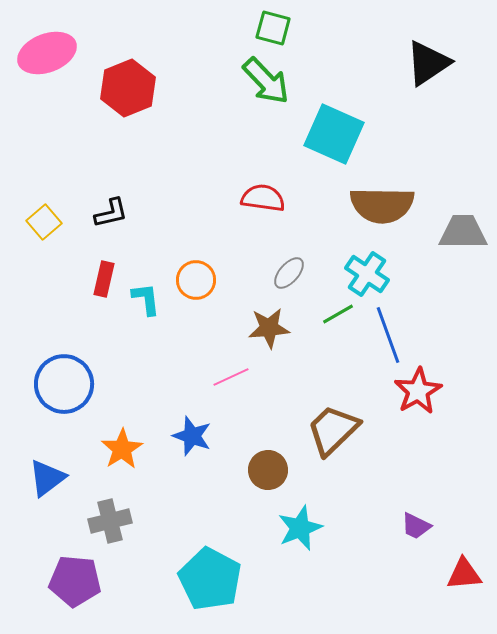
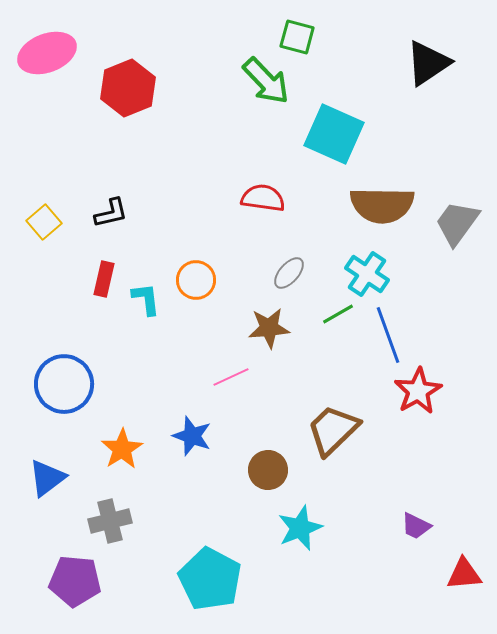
green square: moved 24 px right, 9 px down
gray trapezoid: moved 6 px left, 9 px up; rotated 54 degrees counterclockwise
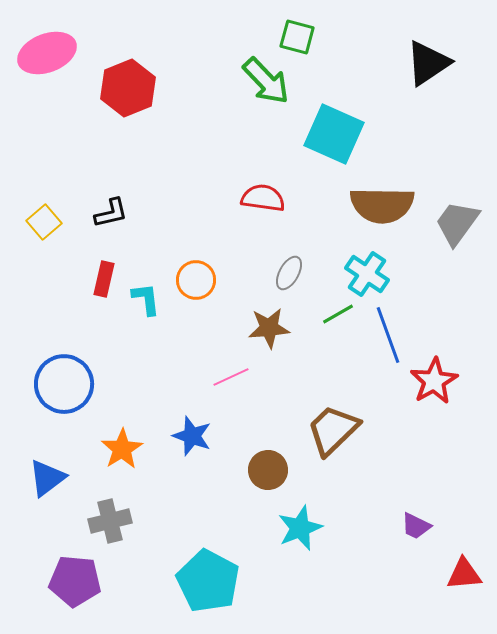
gray ellipse: rotated 12 degrees counterclockwise
red star: moved 16 px right, 10 px up
cyan pentagon: moved 2 px left, 2 px down
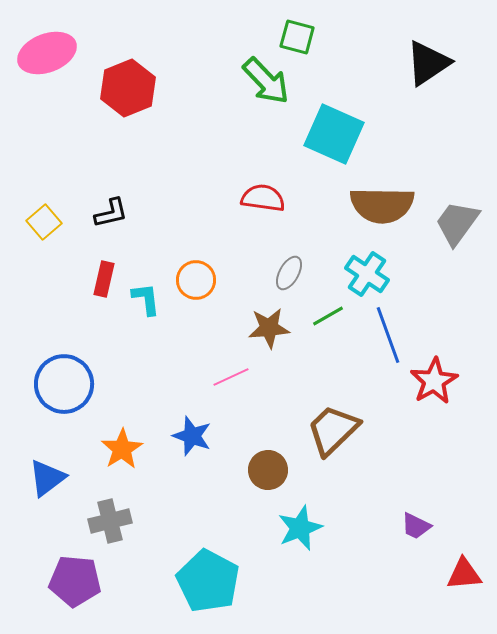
green line: moved 10 px left, 2 px down
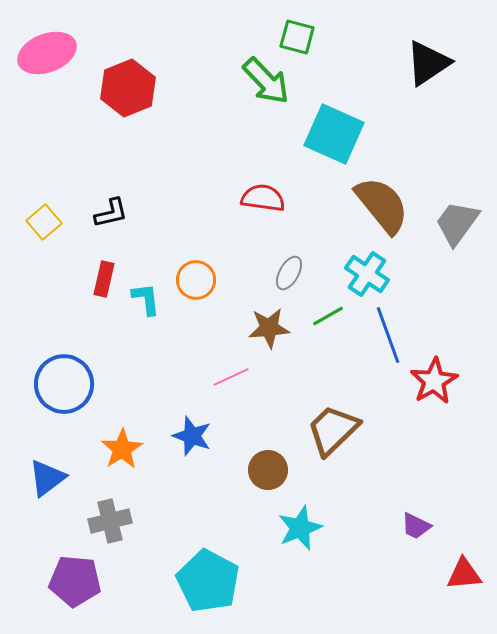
brown semicircle: rotated 130 degrees counterclockwise
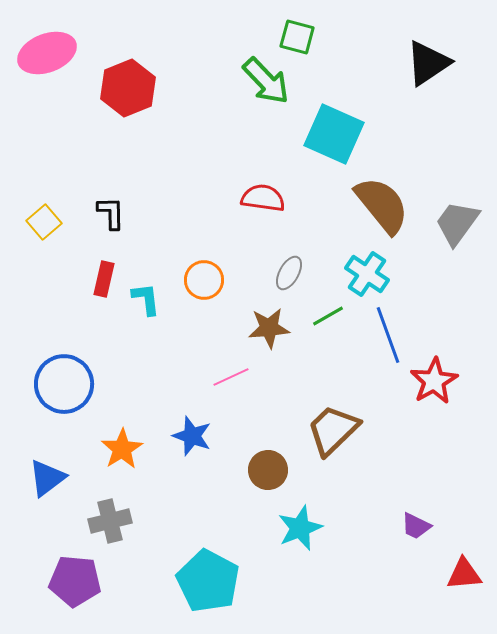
black L-shape: rotated 78 degrees counterclockwise
orange circle: moved 8 px right
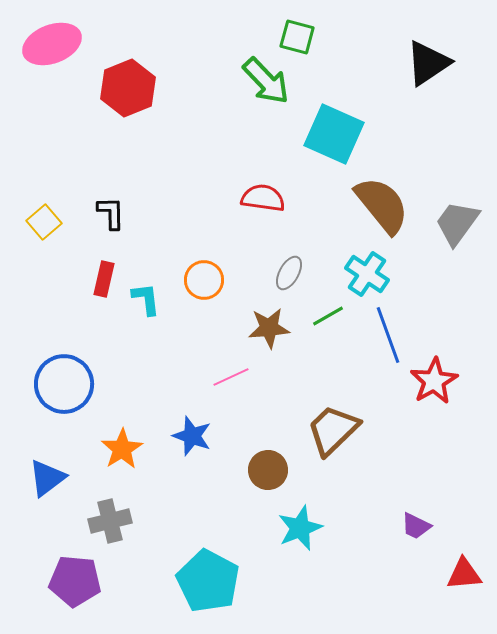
pink ellipse: moved 5 px right, 9 px up
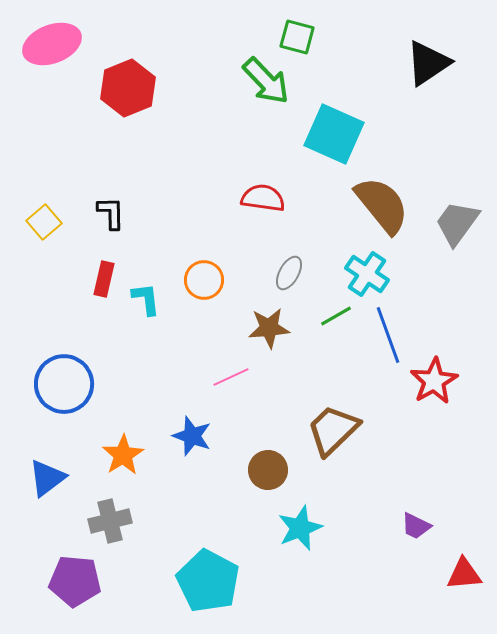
green line: moved 8 px right
orange star: moved 1 px right, 6 px down
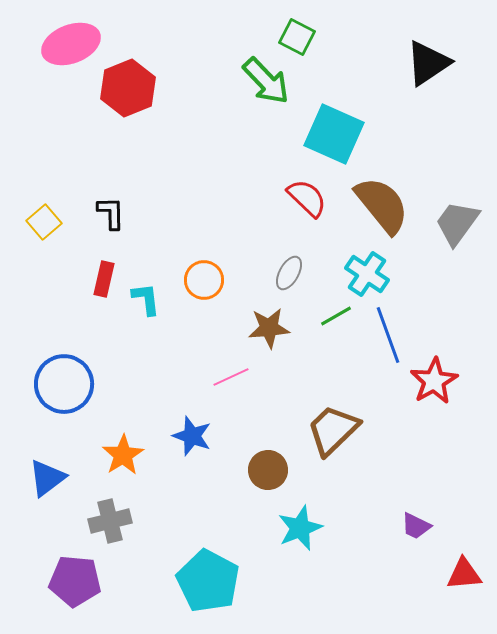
green square: rotated 12 degrees clockwise
pink ellipse: moved 19 px right
red semicircle: moved 44 px right; rotated 36 degrees clockwise
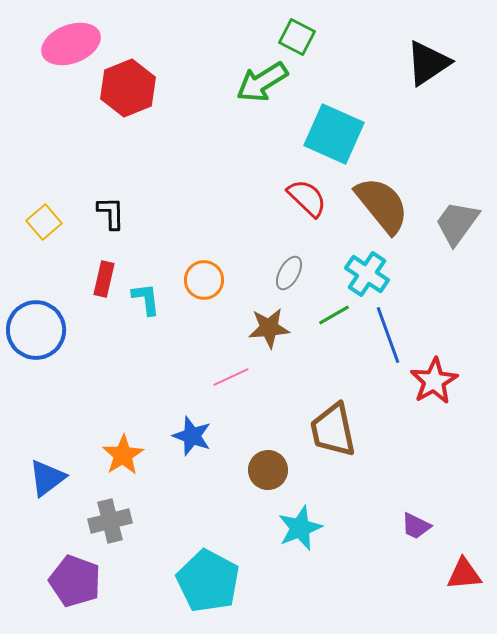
green arrow: moved 4 px left, 1 px down; rotated 102 degrees clockwise
green line: moved 2 px left, 1 px up
blue circle: moved 28 px left, 54 px up
brown trapezoid: rotated 58 degrees counterclockwise
purple pentagon: rotated 15 degrees clockwise
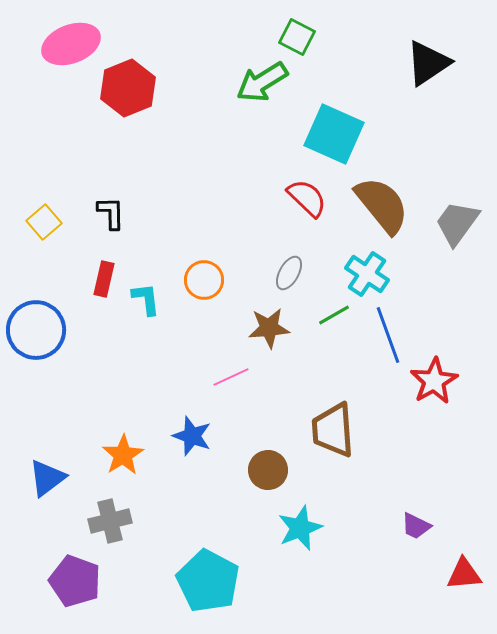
brown trapezoid: rotated 8 degrees clockwise
